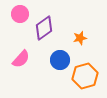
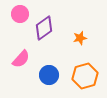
blue circle: moved 11 px left, 15 px down
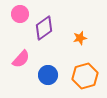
blue circle: moved 1 px left
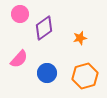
pink semicircle: moved 2 px left
blue circle: moved 1 px left, 2 px up
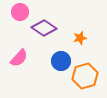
pink circle: moved 2 px up
purple diamond: rotated 70 degrees clockwise
pink semicircle: moved 1 px up
blue circle: moved 14 px right, 12 px up
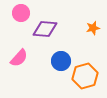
pink circle: moved 1 px right, 1 px down
purple diamond: moved 1 px right, 1 px down; rotated 30 degrees counterclockwise
orange star: moved 13 px right, 10 px up
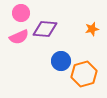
orange star: moved 1 px left, 1 px down
pink semicircle: moved 21 px up; rotated 24 degrees clockwise
orange hexagon: moved 1 px left, 2 px up
